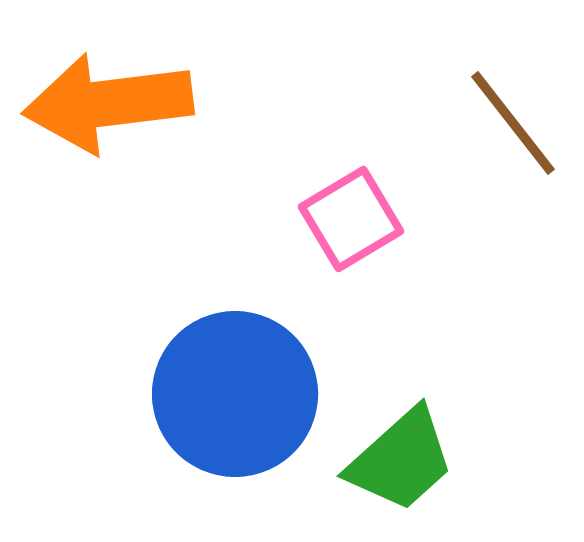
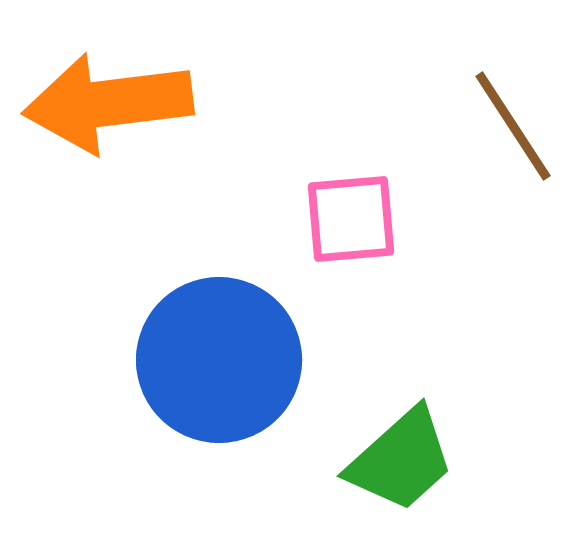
brown line: moved 3 px down; rotated 5 degrees clockwise
pink square: rotated 26 degrees clockwise
blue circle: moved 16 px left, 34 px up
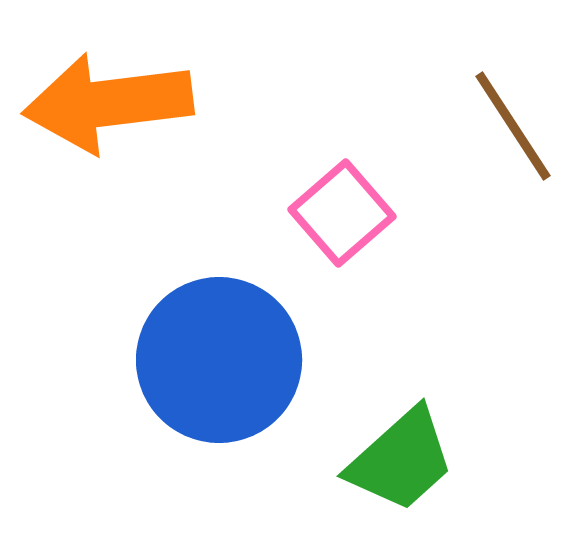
pink square: moved 9 px left, 6 px up; rotated 36 degrees counterclockwise
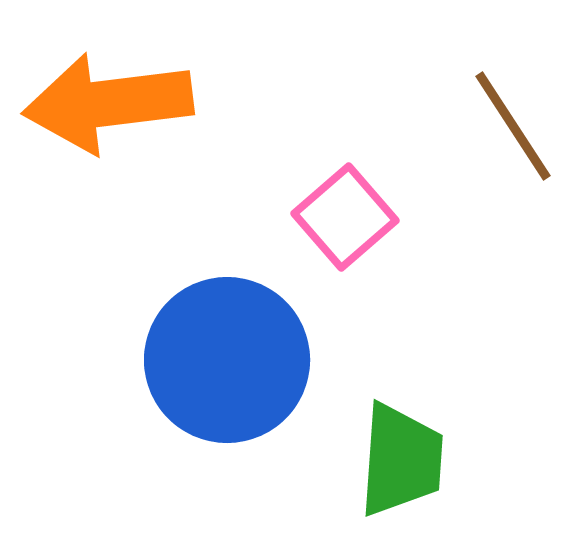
pink square: moved 3 px right, 4 px down
blue circle: moved 8 px right
green trapezoid: rotated 44 degrees counterclockwise
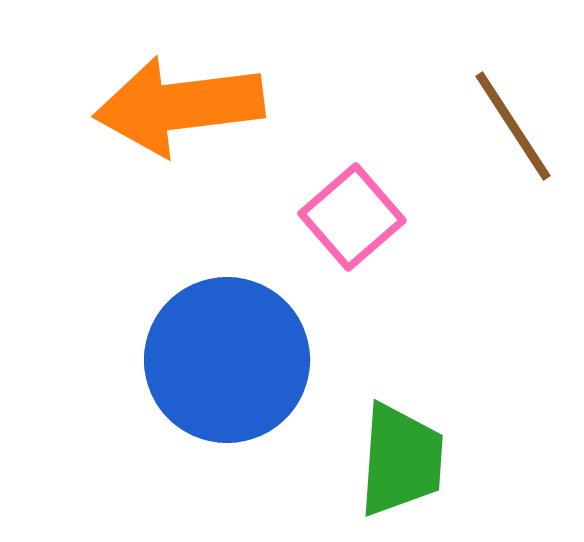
orange arrow: moved 71 px right, 3 px down
pink square: moved 7 px right
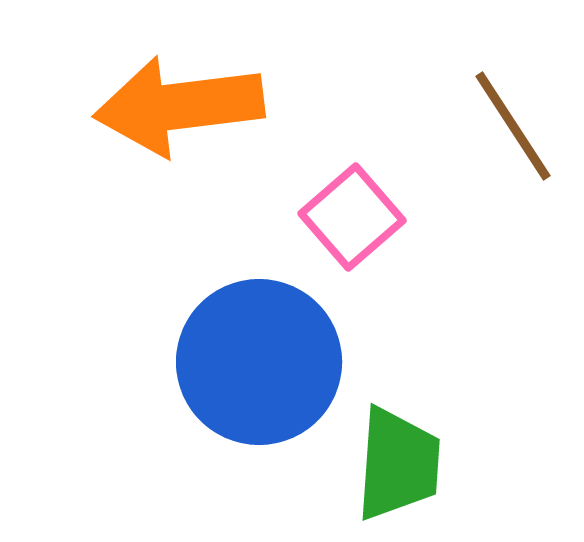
blue circle: moved 32 px right, 2 px down
green trapezoid: moved 3 px left, 4 px down
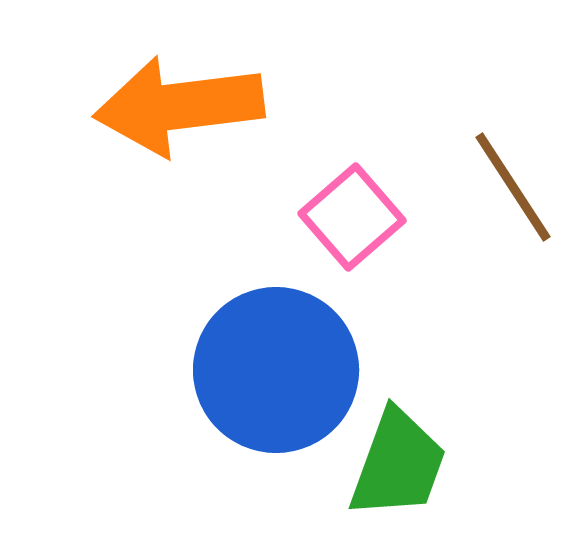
brown line: moved 61 px down
blue circle: moved 17 px right, 8 px down
green trapezoid: rotated 16 degrees clockwise
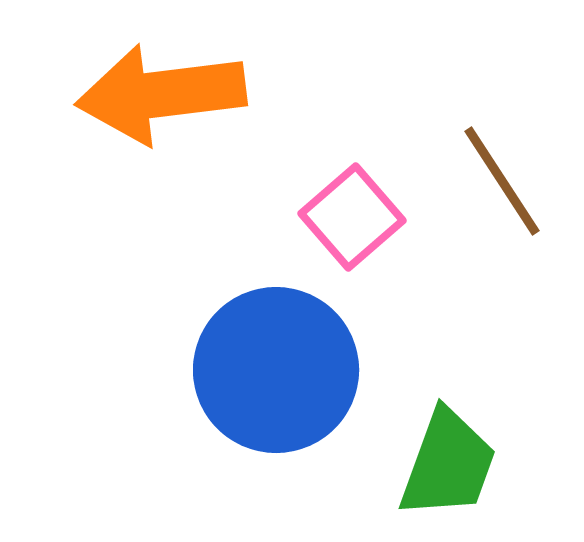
orange arrow: moved 18 px left, 12 px up
brown line: moved 11 px left, 6 px up
green trapezoid: moved 50 px right
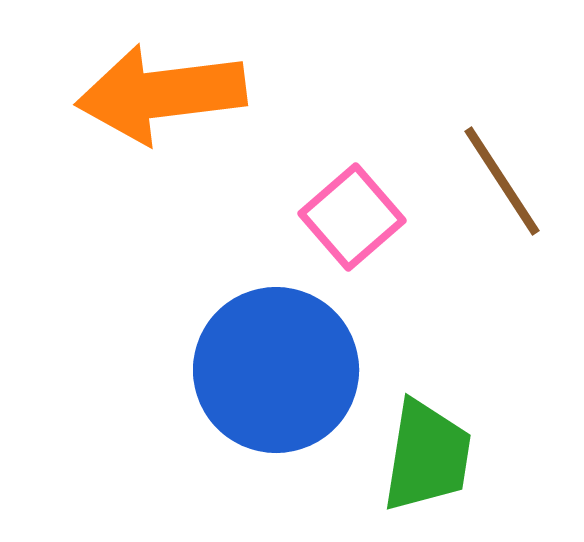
green trapezoid: moved 21 px left, 8 px up; rotated 11 degrees counterclockwise
